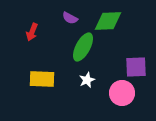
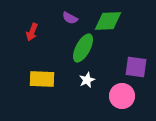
green ellipse: moved 1 px down
purple square: rotated 10 degrees clockwise
pink circle: moved 3 px down
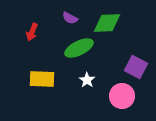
green diamond: moved 1 px left, 2 px down
green ellipse: moved 4 px left; rotated 36 degrees clockwise
purple square: rotated 20 degrees clockwise
white star: rotated 14 degrees counterclockwise
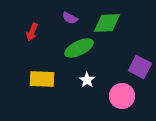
purple square: moved 4 px right
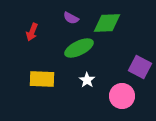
purple semicircle: moved 1 px right
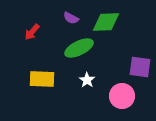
green diamond: moved 1 px left, 1 px up
red arrow: rotated 18 degrees clockwise
purple square: rotated 20 degrees counterclockwise
